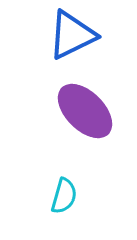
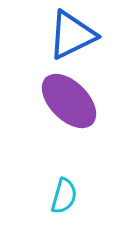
purple ellipse: moved 16 px left, 10 px up
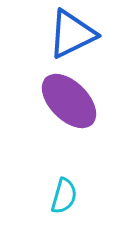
blue triangle: moved 1 px up
